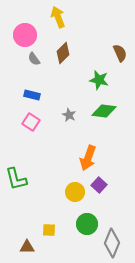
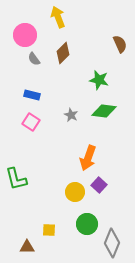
brown semicircle: moved 9 px up
gray star: moved 2 px right
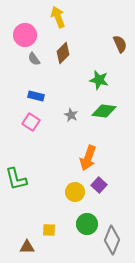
blue rectangle: moved 4 px right, 1 px down
gray diamond: moved 3 px up
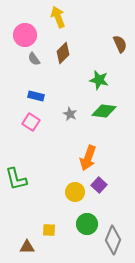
gray star: moved 1 px left, 1 px up
gray diamond: moved 1 px right
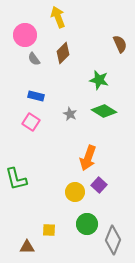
green diamond: rotated 25 degrees clockwise
